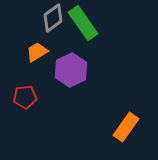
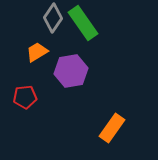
gray diamond: rotated 20 degrees counterclockwise
purple hexagon: moved 1 px down; rotated 16 degrees clockwise
orange rectangle: moved 14 px left, 1 px down
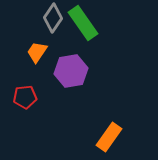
orange trapezoid: rotated 25 degrees counterclockwise
orange rectangle: moved 3 px left, 9 px down
